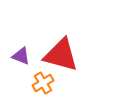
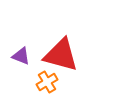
orange cross: moved 4 px right, 1 px up
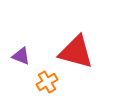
red triangle: moved 15 px right, 3 px up
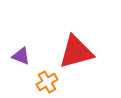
red triangle: rotated 30 degrees counterclockwise
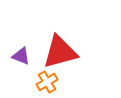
red triangle: moved 16 px left
